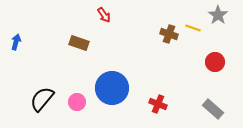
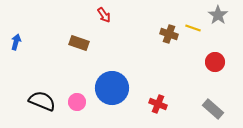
black semicircle: moved 2 px down; rotated 72 degrees clockwise
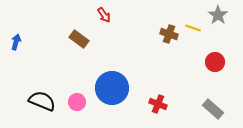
brown rectangle: moved 4 px up; rotated 18 degrees clockwise
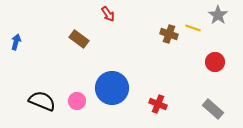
red arrow: moved 4 px right, 1 px up
pink circle: moved 1 px up
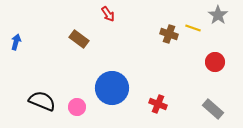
pink circle: moved 6 px down
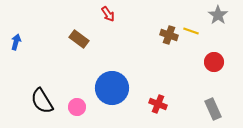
yellow line: moved 2 px left, 3 px down
brown cross: moved 1 px down
red circle: moved 1 px left
black semicircle: rotated 144 degrees counterclockwise
gray rectangle: rotated 25 degrees clockwise
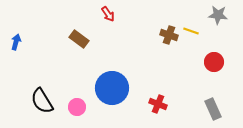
gray star: rotated 30 degrees counterclockwise
